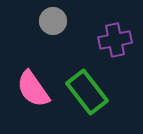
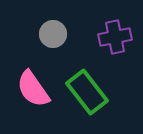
gray circle: moved 13 px down
purple cross: moved 3 px up
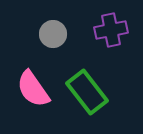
purple cross: moved 4 px left, 7 px up
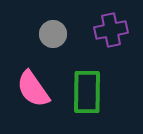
green rectangle: rotated 39 degrees clockwise
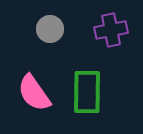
gray circle: moved 3 px left, 5 px up
pink semicircle: moved 1 px right, 4 px down
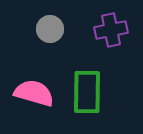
pink semicircle: rotated 141 degrees clockwise
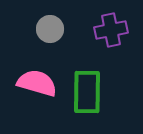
pink semicircle: moved 3 px right, 10 px up
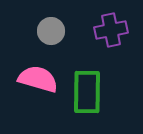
gray circle: moved 1 px right, 2 px down
pink semicircle: moved 1 px right, 4 px up
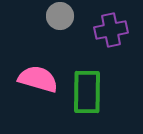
gray circle: moved 9 px right, 15 px up
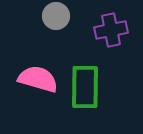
gray circle: moved 4 px left
green rectangle: moved 2 px left, 5 px up
